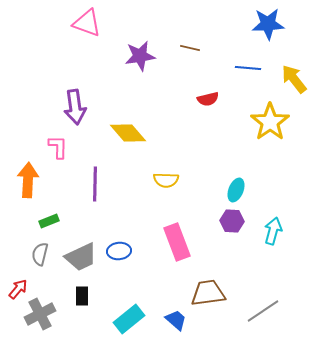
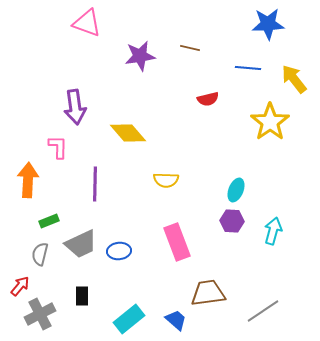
gray trapezoid: moved 13 px up
red arrow: moved 2 px right, 3 px up
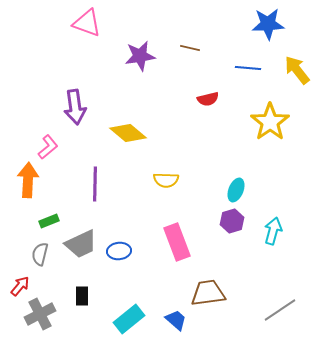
yellow arrow: moved 3 px right, 9 px up
yellow diamond: rotated 9 degrees counterclockwise
pink L-shape: moved 10 px left; rotated 50 degrees clockwise
purple hexagon: rotated 20 degrees counterclockwise
gray line: moved 17 px right, 1 px up
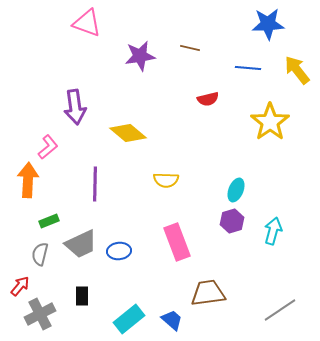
blue trapezoid: moved 4 px left
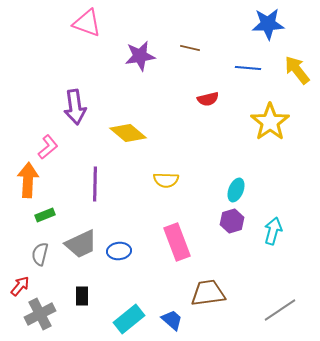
green rectangle: moved 4 px left, 6 px up
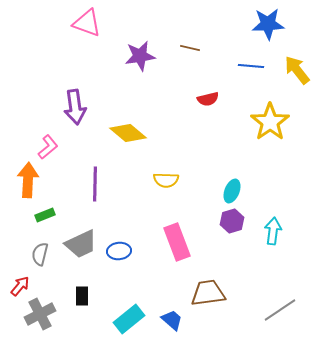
blue line: moved 3 px right, 2 px up
cyan ellipse: moved 4 px left, 1 px down
cyan arrow: rotated 8 degrees counterclockwise
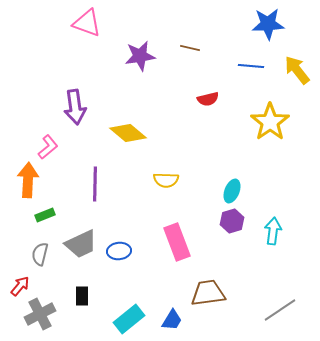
blue trapezoid: rotated 80 degrees clockwise
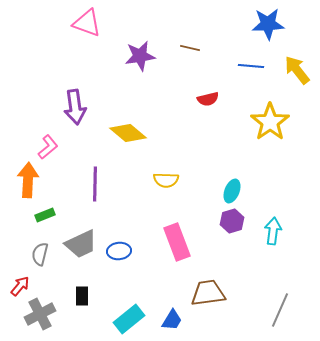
gray line: rotated 32 degrees counterclockwise
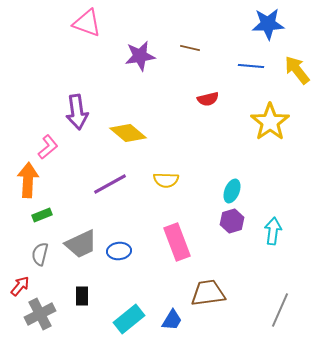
purple arrow: moved 2 px right, 5 px down
purple line: moved 15 px right; rotated 60 degrees clockwise
green rectangle: moved 3 px left
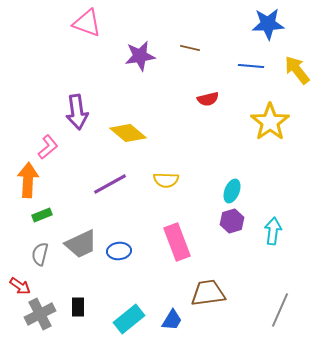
red arrow: rotated 85 degrees clockwise
black rectangle: moved 4 px left, 11 px down
